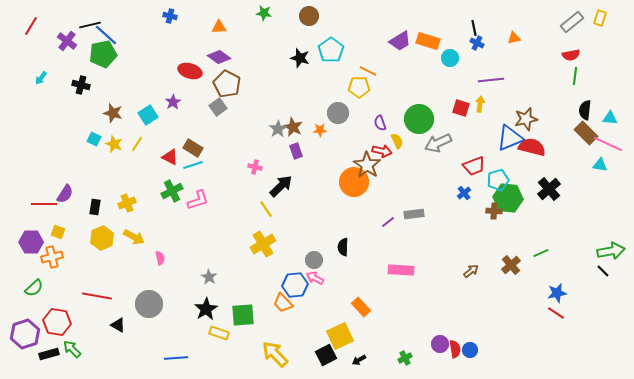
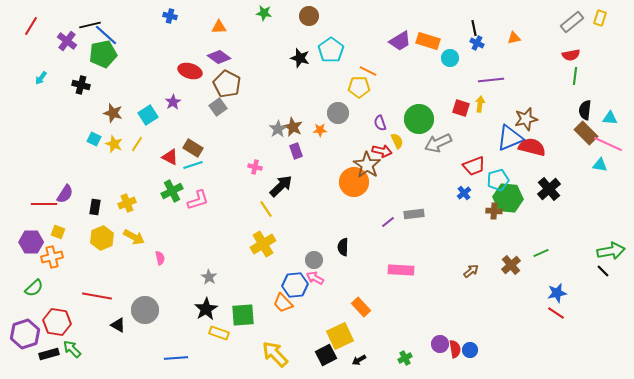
gray circle at (149, 304): moved 4 px left, 6 px down
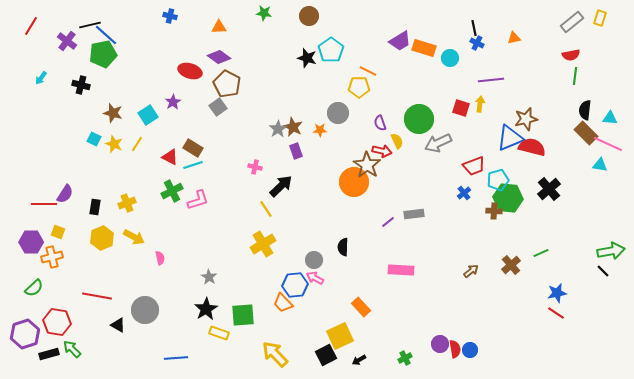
orange rectangle at (428, 41): moved 4 px left, 7 px down
black star at (300, 58): moved 7 px right
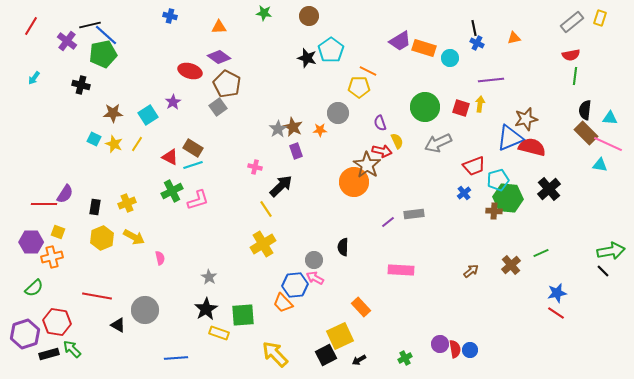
cyan arrow at (41, 78): moved 7 px left
brown star at (113, 113): rotated 18 degrees counterclockwise
green circle at (419, 119): moved 6 px right, 12 px up
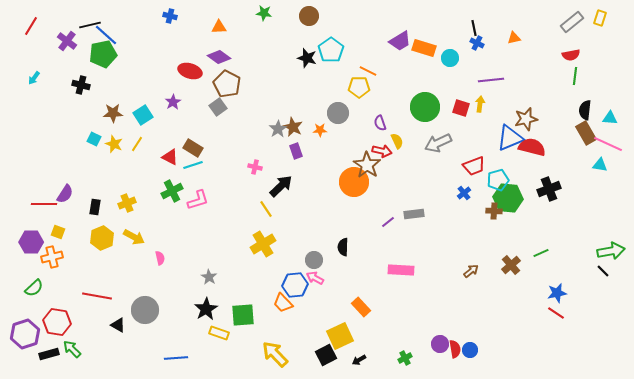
cyan square at (148, 115): moved 5 px left
brown rectangle at (586, 133): rotated 15 degrees clockwise
black cross at (549, 189): rotated 20 degrees clockwise
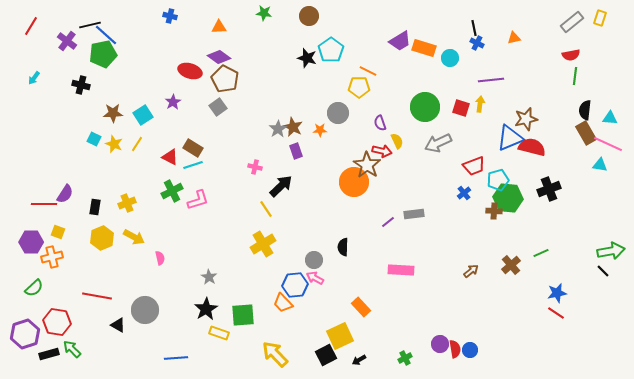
brown pentagon at (227, 84): moved 2 px left, 5 px up
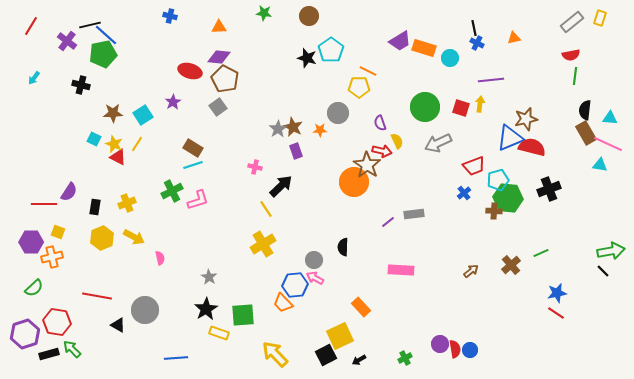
purple diamond at (219, 57): rotated 30 degrees counterclockwise
red triangle at (170, 157): moved 52 px left
purple semicircle at (65, 194): moved 4 px right, 2 px up
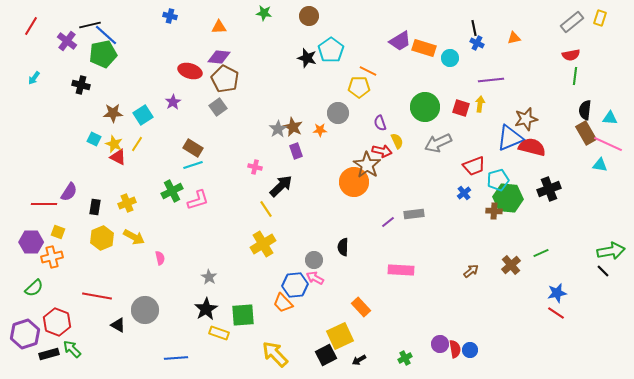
red hexagon at (57, 322): rotated 12 degrees clockwise
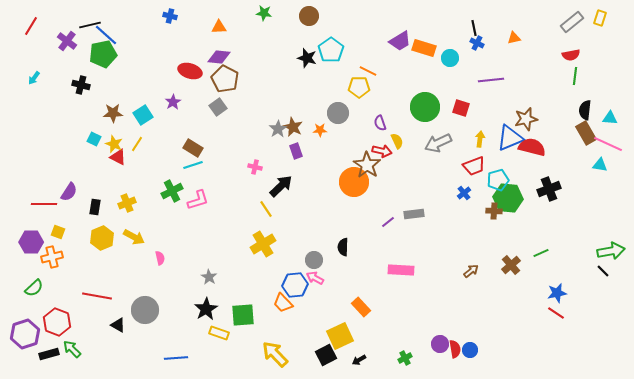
yellow arrow at (480, 104): moved 35 px down
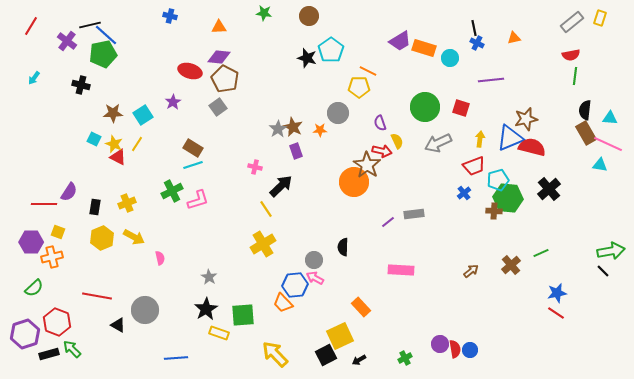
black cross at (549, 189): rotated 20 degrees counterclockwise
